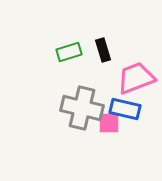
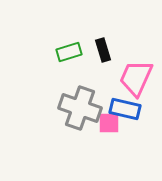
pink trapezoid: rotated 45 degrees counterclockwise
gray cross: moved 2 px left; rotated 6 degrees clockwise
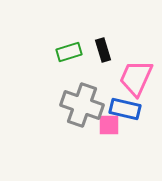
gray cross: moved 2 px right, 3 px up
pink square: moved 2 px down
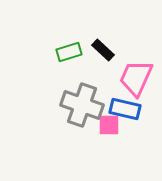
black rectangle: rotated 30 degrees counterclockwise
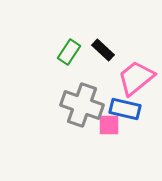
green rectangle: rotated 40 degrees counterclockwise
pink trapezoid: rotated 27 degrees clockwise
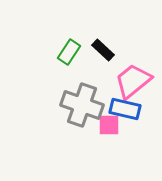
pink trapezoid: moved 3 px left, 3 px down
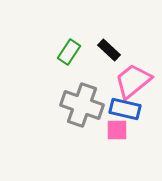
black rectangle: moved 6 px right
pink square: moved 8 px right, 5 px down
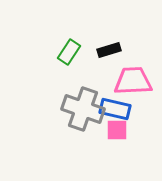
black rectangle: rotated 60 degrees counterclockwise
pink trapezoid: rotated 36 degrees clockwise
gray cross: moved 1 px right, 4 px down
blue rectangle: moved 10 px left
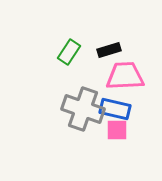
pink trapezoid: moved 8 px left, 5 px up
